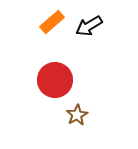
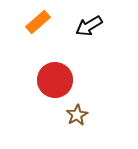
orange rectangle: moved 14 px left
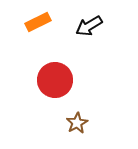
orange rectangle: rotated 15 degrees clockwise
brown star: moved 8 px down
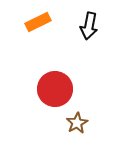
black arrow: rotated 48 degrees counterclockwise
red circle: moved 9 px down
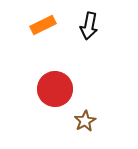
orange rectangle: moved 5 px right, 3 px down
brown star: moved 8 px right, 2 px up
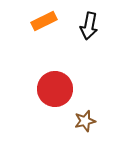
orange rectangle: moved 1 px right, 4 px up
brown star: rotated 15 degrees clockwise
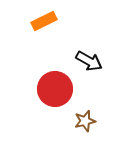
black arrow: moved 35 px down; rotated 72 degrees counterclockwise
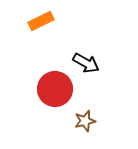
orange rectangle: moved 3 px left
black arrow: moved 3 px left, 2 px down
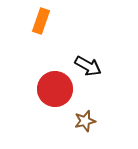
orange rectangle: rotated 45 degrees counterclockwise
black arrow: moved 2 px right, 3 px down
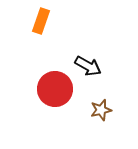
brown star: moved 16 px right, 11 px up
